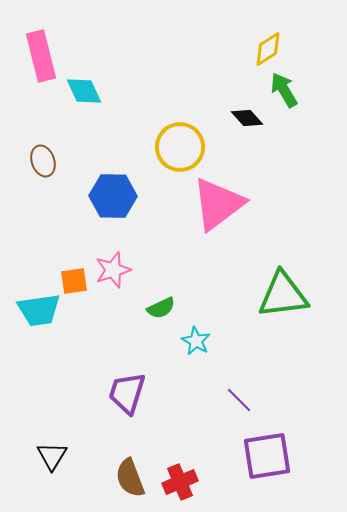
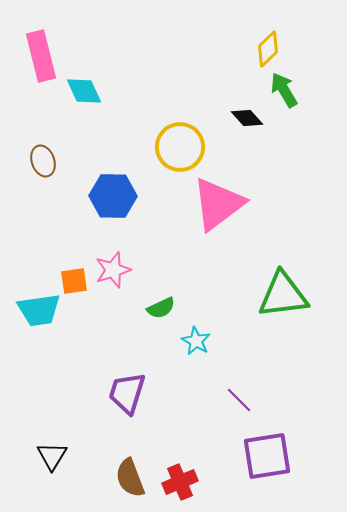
yellow diamond: rotated 12 degrees counterclockwise
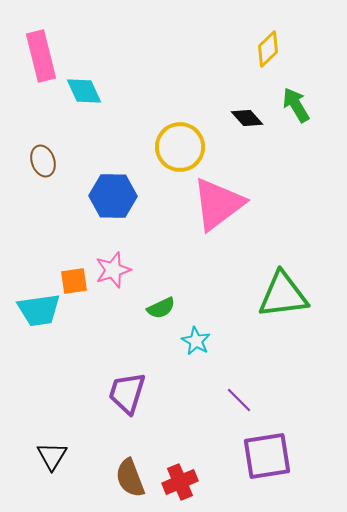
green arrow: moved 12 px right, 15 px down
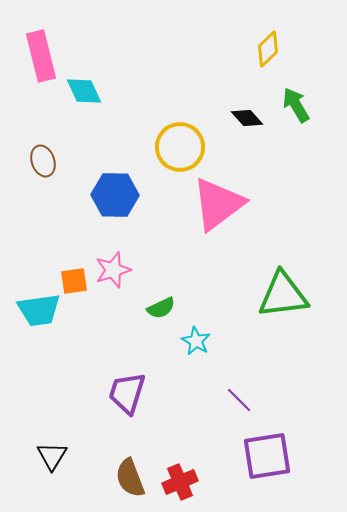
blue hexagon: moved 2 px right, 1 px up
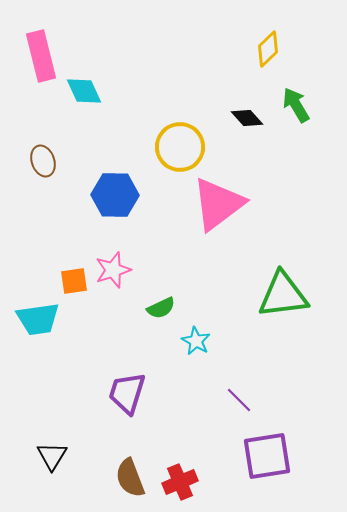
cyan trapezoid: moved 1 px left, 9 px down
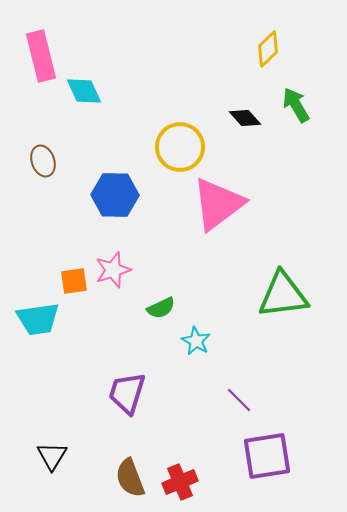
black diamond: moved 2 px left
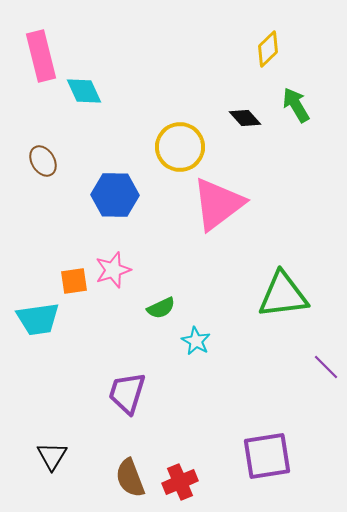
brown ellipse: rotated 12 degrees counterclockwise
purple line: moved 87 px right, 33 px up
